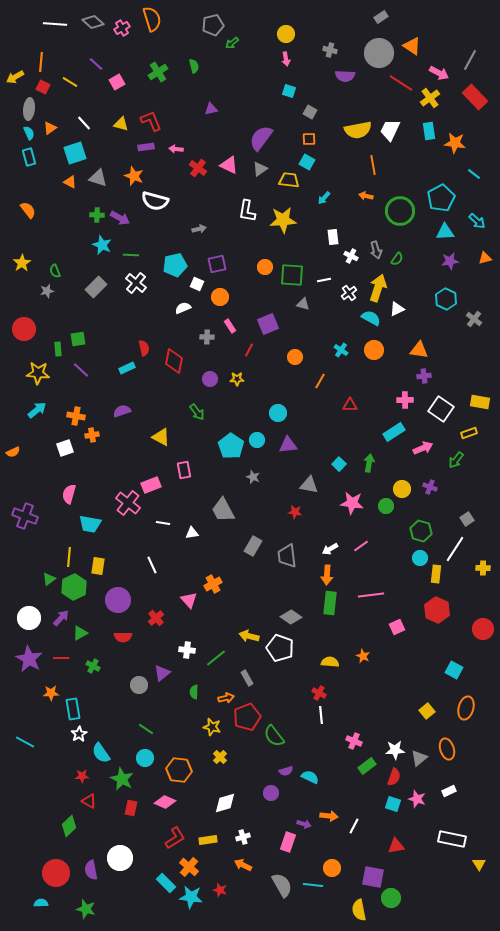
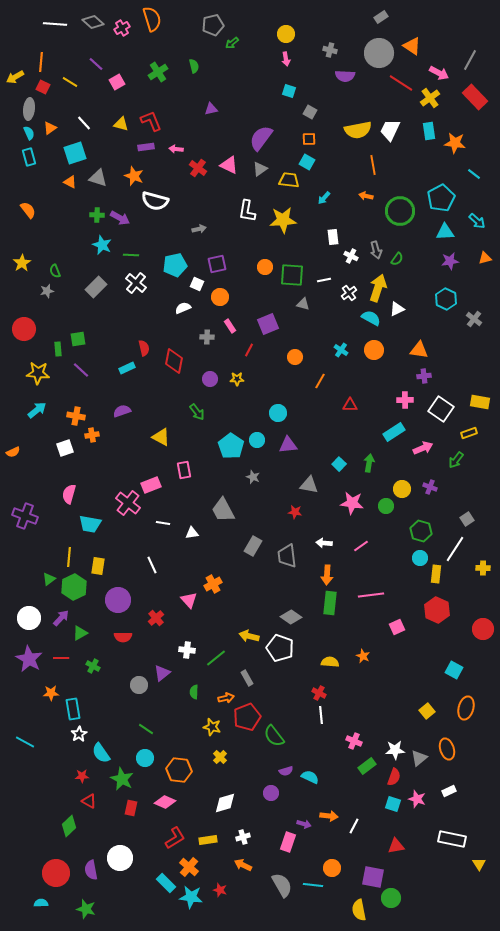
white arrow at (330, 549): moved 6 px left, 6 px up; rotated 35 degrees clockwise
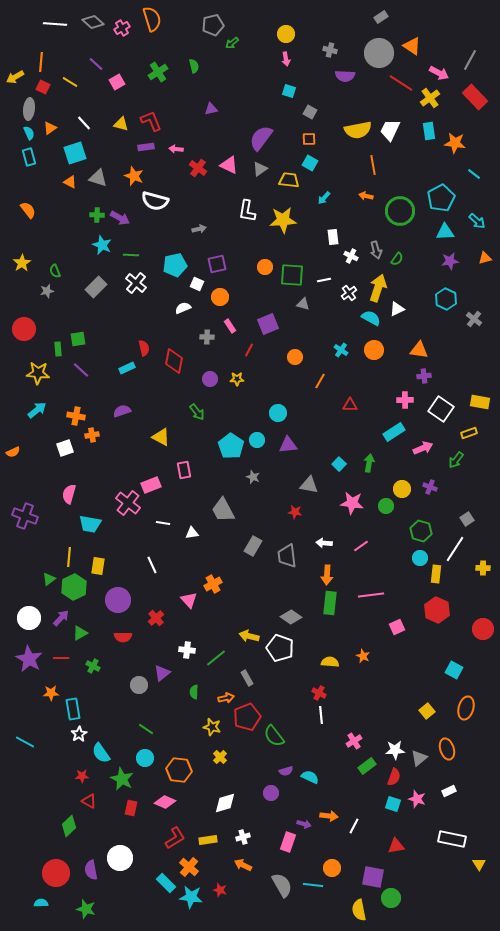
cyan square at (307, 162): moved 3 px right, 1 px down
pink cross at (354, 741): rotated 35 degrees clockwise
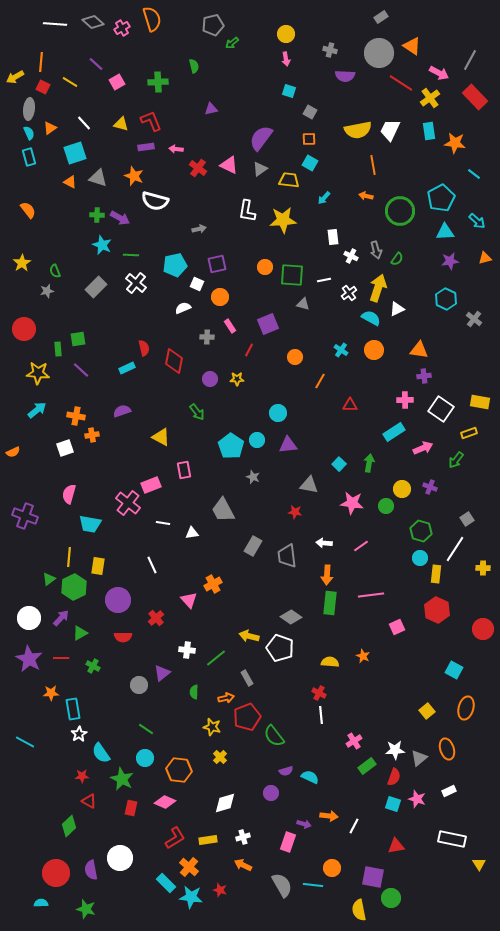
green cross at (158, 72): moved 10 px down; rotated 30 degrees clockwise
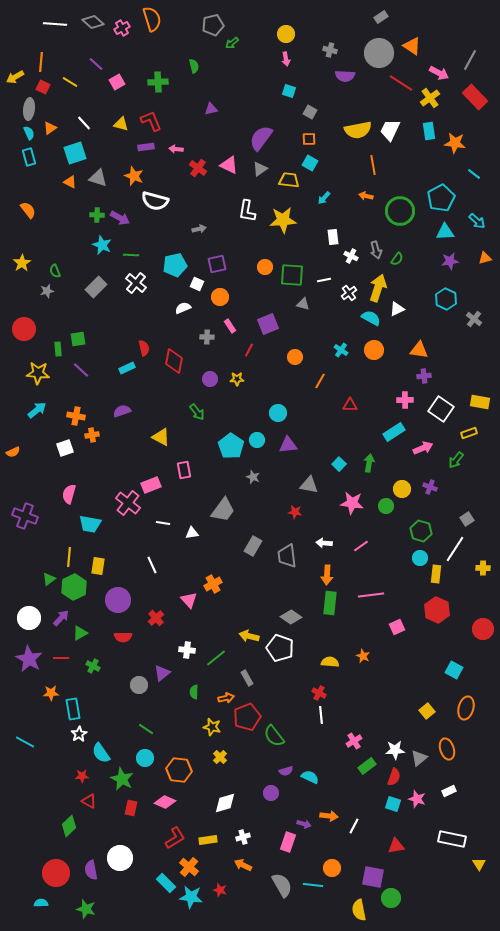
gray trapezoid at (223, 510): rotated 116 degrees counterclockwise
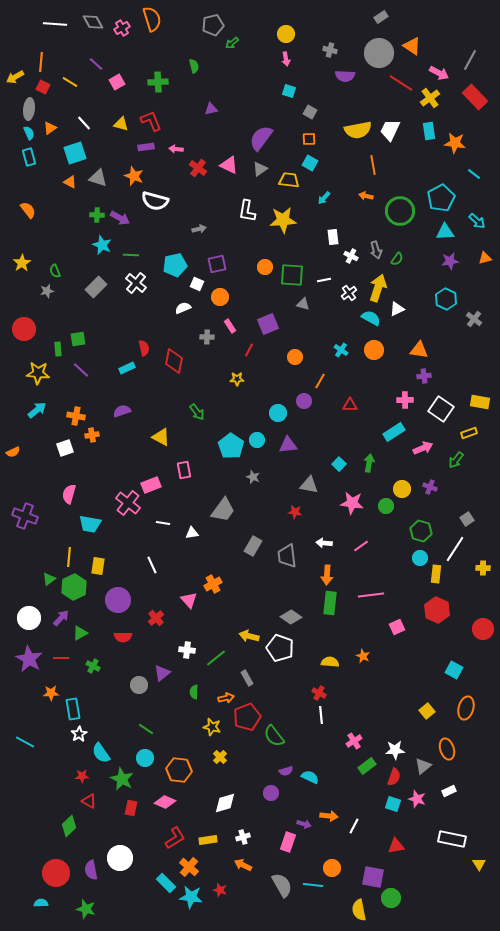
gray diamond at (93, 22): rotated 20 degrees clockwise
purple circle at (210, 379): moved 94 px right, 22 px down
gray triangle at (419, 758): moved 4 px right, 8 px down
